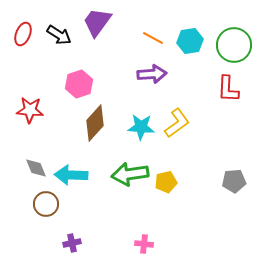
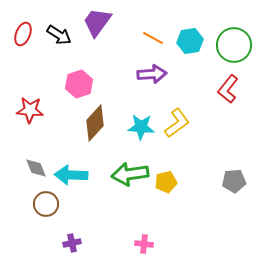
red L-shape: rotated 36 degrees clockwise
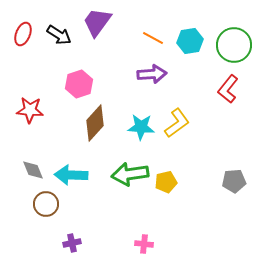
gray diamond: moved 3 px left, 2 px down
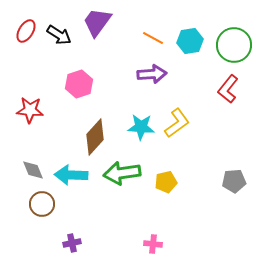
red ellipse: moved 3 px right, 3 px up; rotated 10 degrees clockwise
brown diamond: moved 14 px down
green arrow: moved 8 px left, 1 px up
brown circle: moved 4 px left
pink cross: moved 9 px right
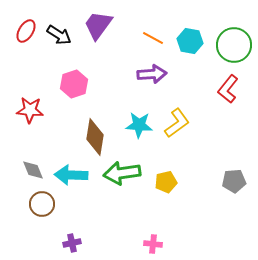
purple trapezoid: moved 1 px right, 3 px down
cyan hexagon: rotated 20 degrees clockwise
pink hexagon: moved 5 px left
cyan star: moved 2 px left, 2 px up
brown diamond: rotated 33 degrees counterclockwise
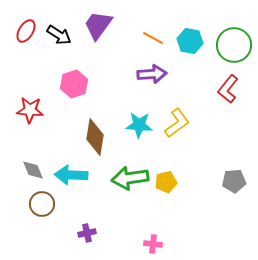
green arrow: moved 8 px right, 5 px down
purple cross: moved 15 px right, 10 px up
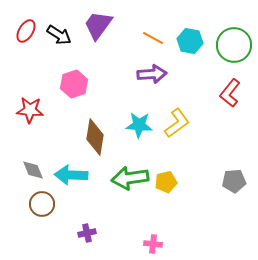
red L-shape: moved 2 px right, 4 px down
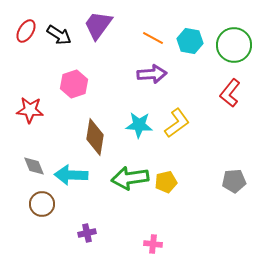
gray diamond: moved 1 px right, 4 px up
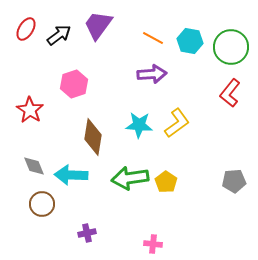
red ellipse: moved 2 px up
black arrow: rotated 70 degrees counterclockwise
green circle: moved 3 px left, 2 px down
red star: rotated 28 degrees clockwise
brown diamond: moved 2 px left
yellow pentagon: rotated 25 degrees counterclockwise
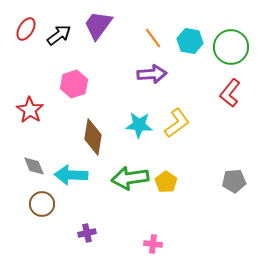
orange line: rotated 25 degrees clockwise
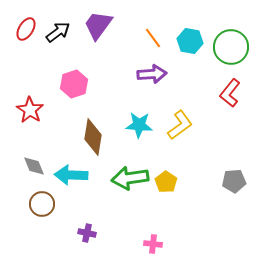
black arrow: moved 1 px left, 3 px up
yellow L-shape: moved 3 px right, 2 px down
purple cross: rotated 24 degrees clockwise
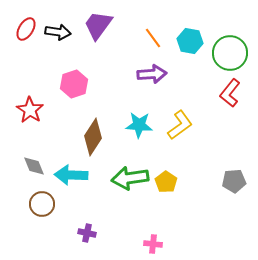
black arrow: rotated 45 degrees clockwise
green circle: moved 1 px left, 6 px down
brown diamond: rotated 24 degrees clockwise
